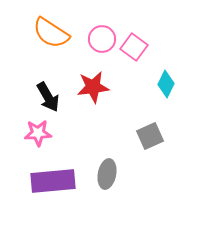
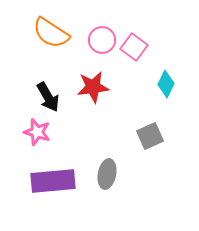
pink circle: moved 1 px down
pink star: moved 1 px left, 1 px up; rotated 20 degrees clockwise
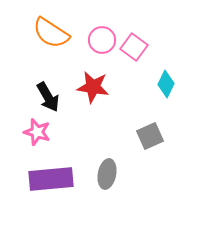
red star: rotated 16 degrees clockwise
purple rectangle: moved 2 px left, 2 px up
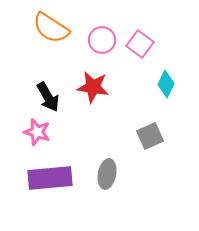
orange semicircle: moved 5 px up
pink square: moved 6 px right, 3 px up
purple rectangle: moved 1 px left, 1 px up
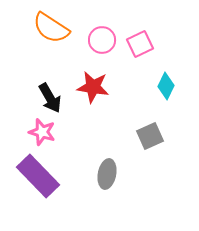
pink square: rotated 28 degrees clockwise
cyan diamond: moved 2 px down
black arrow: moved 2 px right, 1 px down
pink star: moved 5 px right
purple rectangle: moved 12 px left, 2 px up; rotated 51 degrees clockwise
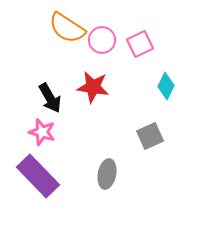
orange semicircle: moved 16 px right
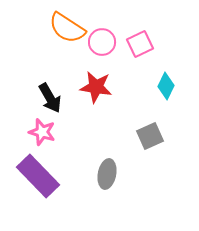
pink circle: moved 2 px down
red star: moved 3 px right
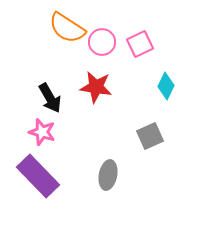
gray ellipse: moved 1 px right, 1 px down
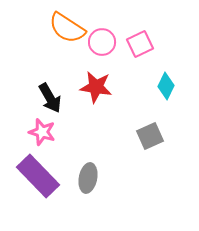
gray ellipse: moved 20 px left, 3 px down
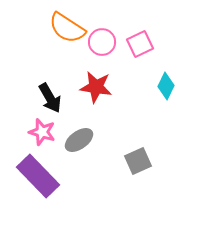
gray square: moved 12 px left, 25 px down
gray ellipse: moved 9 px left, 38 px up; rotated 44 degrees clockwise
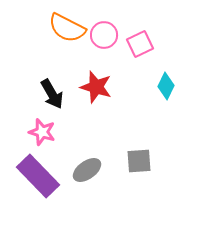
orange semicircle: rotated 6 degrees counterclockwise
pink circle: moved 2 px right, 7 px up
red star: rotated 8 degrees clockwise
black arrow: moved 2 px right, 4 px up
gray ellipse: moved 8 px right, 30 px down
gray square: moved 1 px right; rotated 20 degrees clockwise
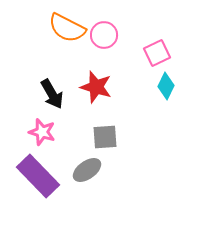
pink square: moved 17 px right, 9 px down
gray square: moved 34 px left, 24 px up
